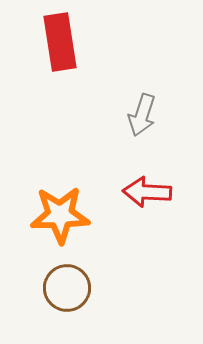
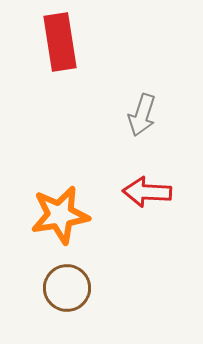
orange star: rotated 8 degrees counterclockwise
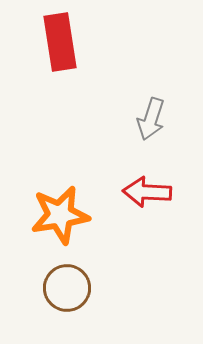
gray arrow: moved 9 px right, 4 px down
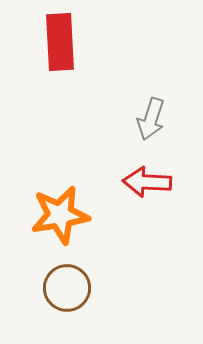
red rectangle: rotated 6 degrees clockwise
red arrow: moved 10 px up
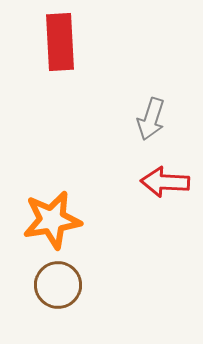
red arrow: moved 18 px right
orange star: moved 8 px left, 5 px down
brown circle: moved 9 px left, 3 px up
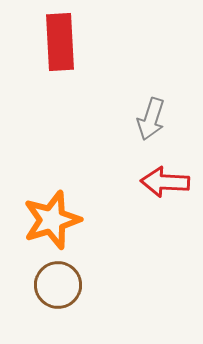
orange star: rotated 8 degrees counterclockwise
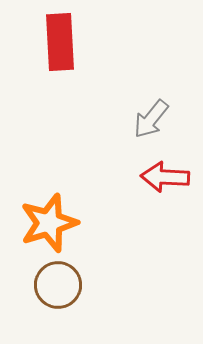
gray arrow: rotated 21 degrees clockwise
red arrow: moved 5 px up
orange star: moved 3 px left, 3 px down
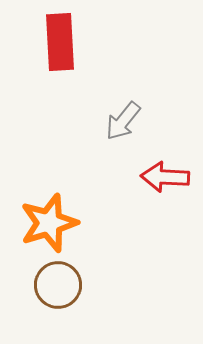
gray arrow: moved 28 px left, 2 px down
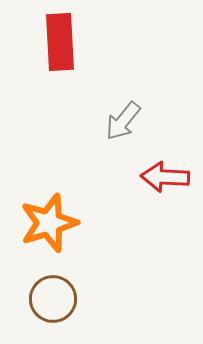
brown circle: moved 5 px left, 14 px down
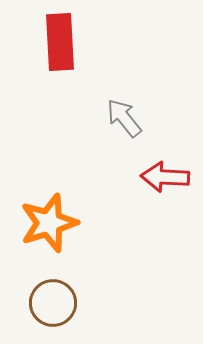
gray arrow: moved 1 px right, 3 px up; rotated 102 degrees clockwise
brown circle: moved 4 px down
